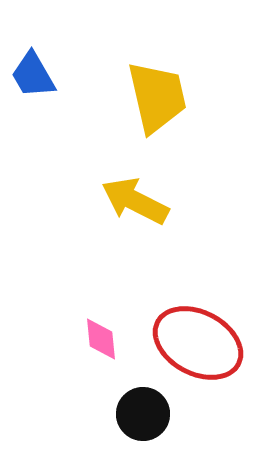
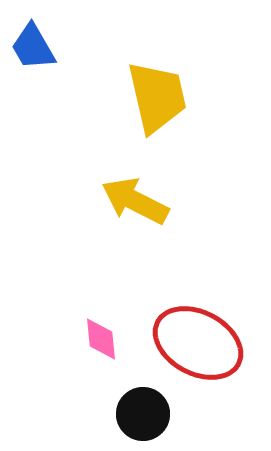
blue trapezoid: moved 28 px up
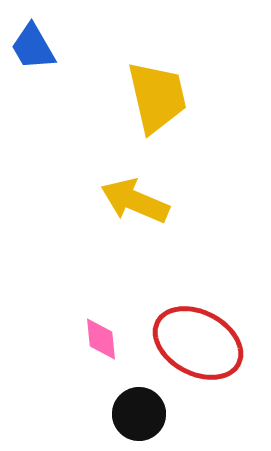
yellow arrow: rotated 4 degrees counterclockwise
black circle: moved 4 px left
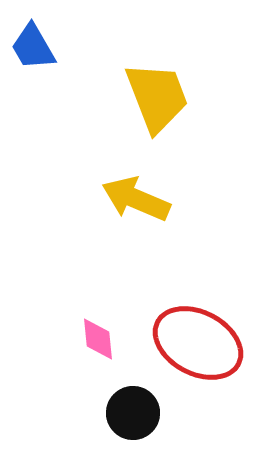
yellow trapezoid: rotated 8 degrees counterclockwise
yellow arrow: moved 1 px right, 2 px up
pink diamond: moved 3 px left
black circle: moved 6 px left, 1 px up
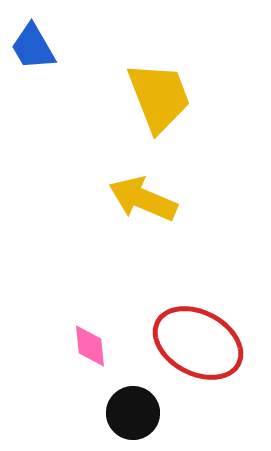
yellow trapezoid: moved 2 px right
yellow arrow: moved 7 px right
pink diamond: moved 8 px left, 7 px down
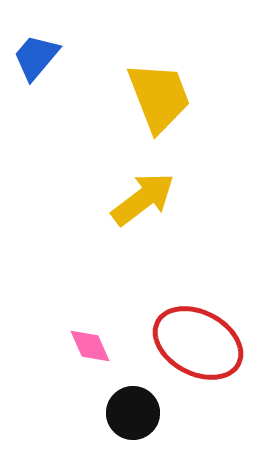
blue trapezoid: moved 3 px right, 10 px down; rotated 70 degrees clockwise
yellow arrow: rotated 120 degrees clockwise
pink diamond: rotated 18 degrees counterclockwise
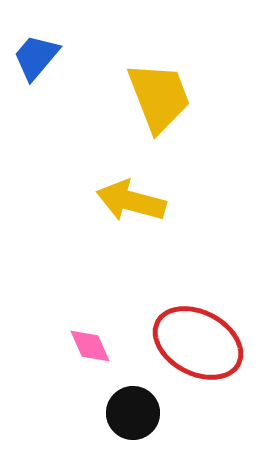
yellow arrow: moved 12 px left, 2 px down; rotated 128 degrees counterclockwise
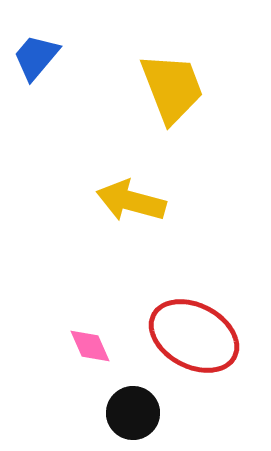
yellow trapezoid: moved 13 px right, 9 px up
red ellipse: moved 4 px left, 7 px up
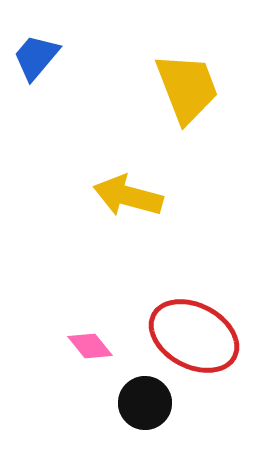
yellow trapezoid: moved 15 px right
yellow arrow: moved 3 px left, 5 px up
pink diamond: rotated 15 degrees counterclockwise
black circle: moved 12 px right, 10 px up
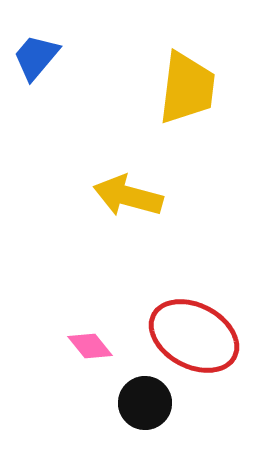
yellow trapezoid: rotated 28 degrees clockwise
